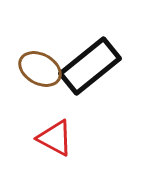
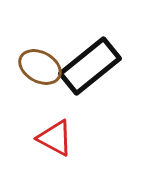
brown ellipse: moved 2 px up
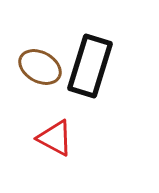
black rectangle: rotated 34 degrees counterclockwise
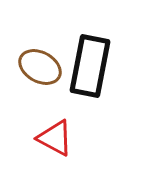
black rectangle: rotated 6 degrees counterclockwise
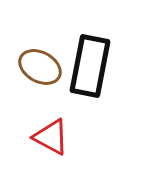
red triangle: moved 4 px left, 1 px up
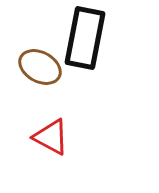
black rectangle: moved 5 px left, 28 px up
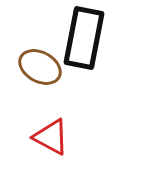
black rectangle: moved 1 px left
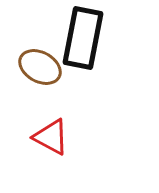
black rectangle: moved 1 px left
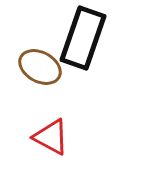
black rectangle: rotated 8 degrees clockwise
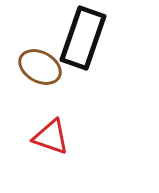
red triangle: rotated 9 degrees counterclockwise
